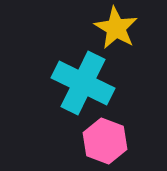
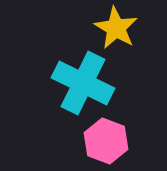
pink hexagon: moved 1 px right
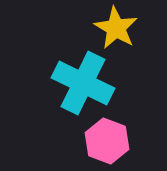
pink hexagon: moved 1 px right
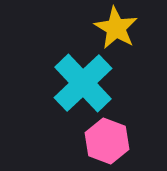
cyan cross: rotated 20 degrees clockwise
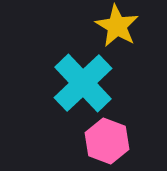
yellow star: moved 1 px right, 2 px up
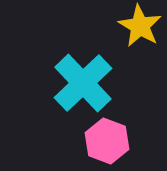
yellow star: moved 23 px right
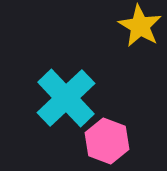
cyan cross: moved 17 px left, 15 px down
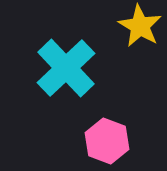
cyan cross: moved 30 px up
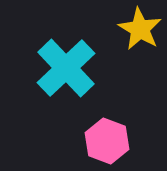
yellow star: moved 3 px down
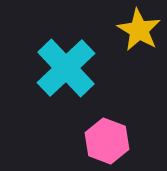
yellow star: moved 1 px left, 1 px down
